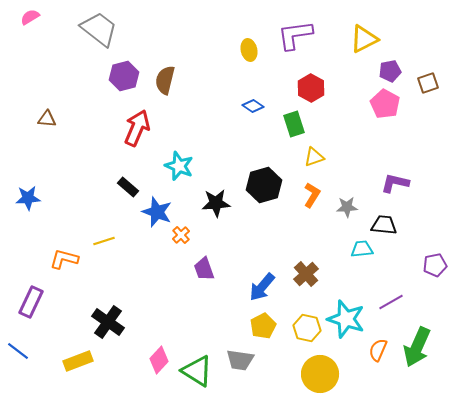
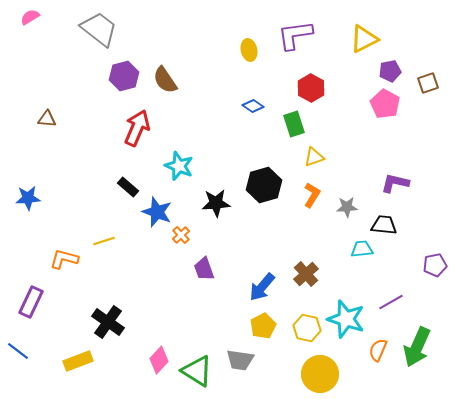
brown semicircle at (165, 80): rotated 48 degrees counterclockwise
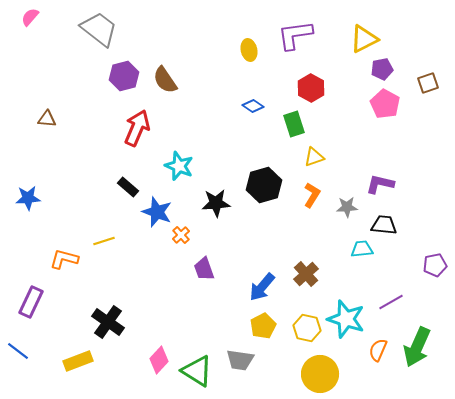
pink semicircle at (30, 17): rotated 18 degrees counterclockwise
purple pentagon at (390, 71): moved 8 px left, 2 px up
purple L-shape at (395, 183): moved 15 px left, 1 px down
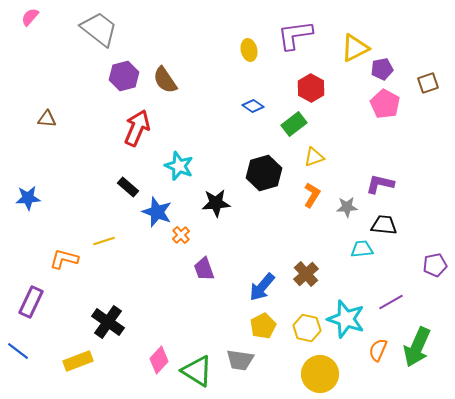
yellow triangle at (364, 39): moved 9 px left, 9 px down
green rectangle at (294, 124): rotated 70 degrees clockwise
black hexagon at (264, 185): moved 12 px up
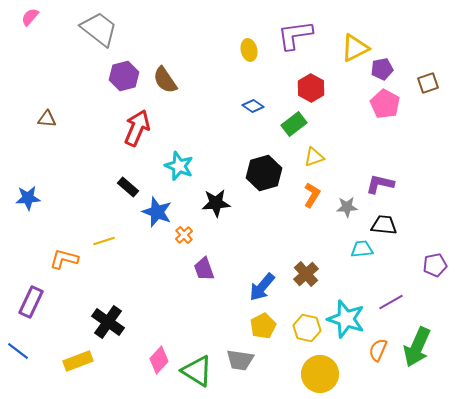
orange cross at (181, 235): moved 3 px right
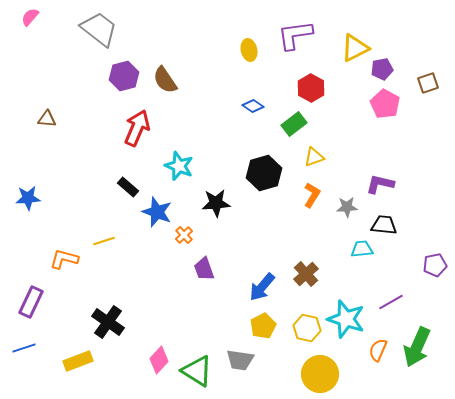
blue line at (18, 351): moved 6 px right, 3 px up; rotated 55 degrees counterclockwise
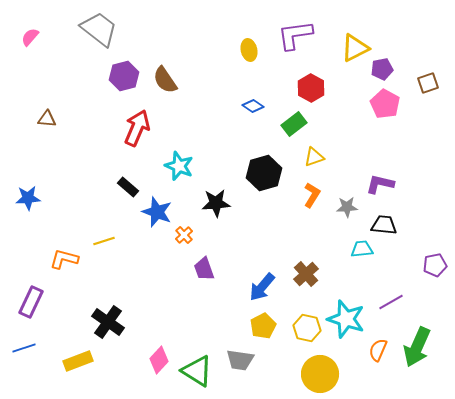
pink semicircle at (30, 17): moved 20 px down
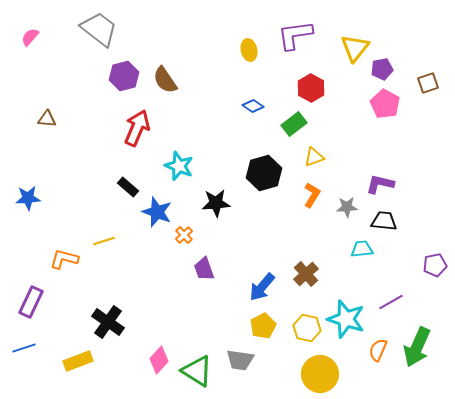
yellow triangle at (355, 48): rotated 24 degrees counterclockwise
black trapezoid at (384, 225): moved 4 px up
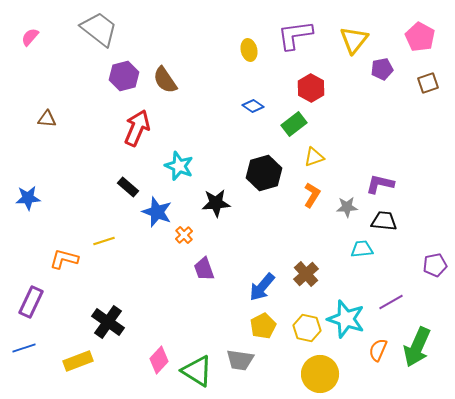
yellow triangle at (355, 48): moved 1 px left, 8 px up
pink pentagon at (385, 104): moved 35 px right, 67 px up
